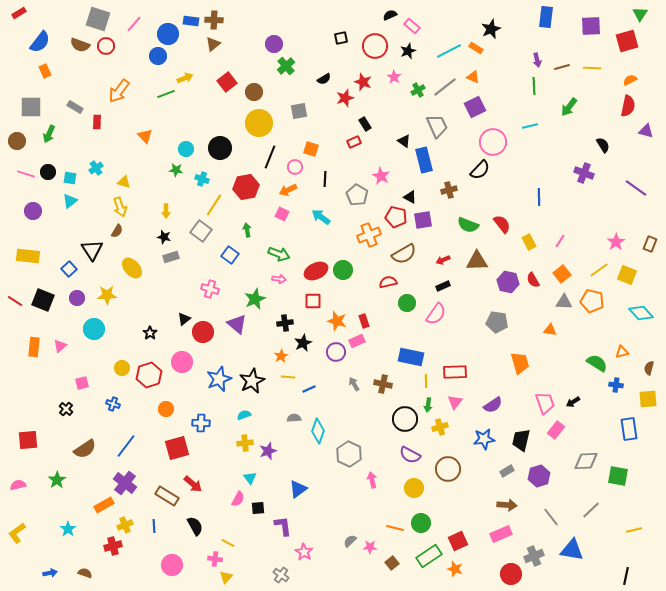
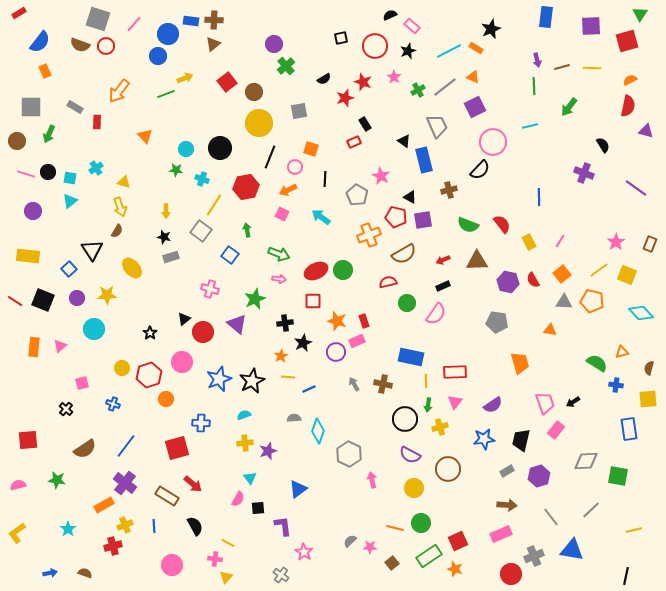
orange circle at (166, 409): moved 10 px up
green star at (57, 480): rotated 30 degrees counterclockwise
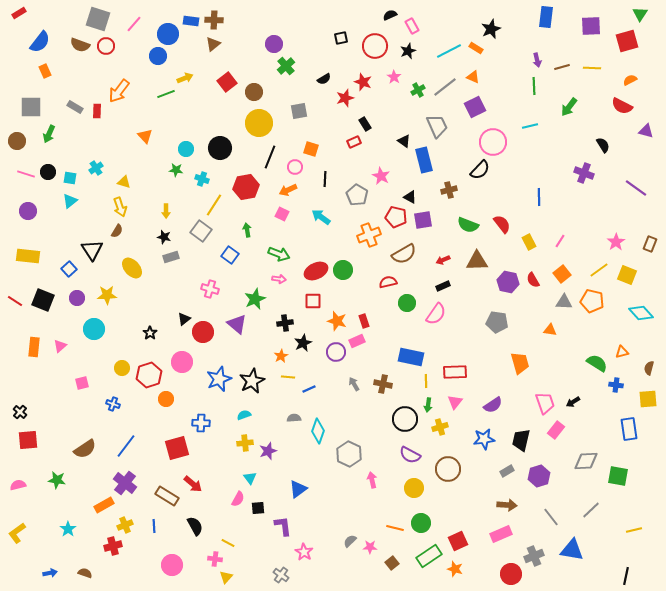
pink rectangle at (412, 26): rotated 21 degrees clockwise
red semicircle at (628, 106): moved 6 px left; rotated 105 degrees clockwise
red rectangle at (97, 122): moved 11 px up
purple circle at (33, 211): moved 5 px left
black cross at (66, 409): moved 46 px left, 3 px down
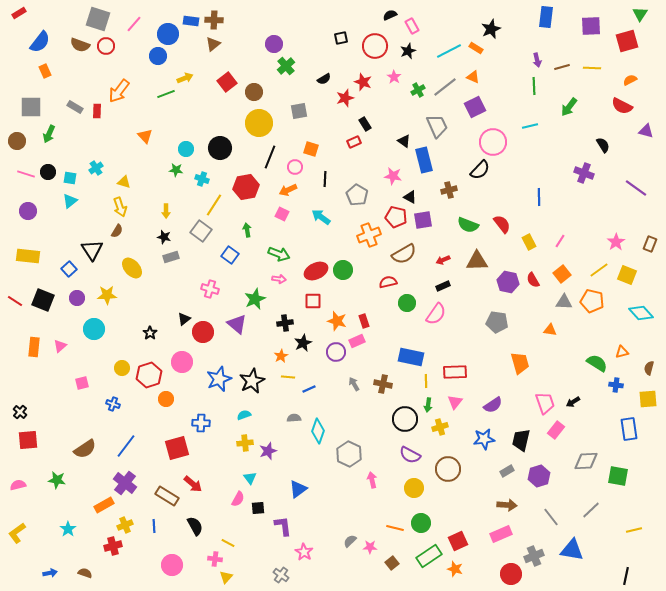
pink star at (381, 176): moved 12 px right; rotated 18 degrees counterclockwise
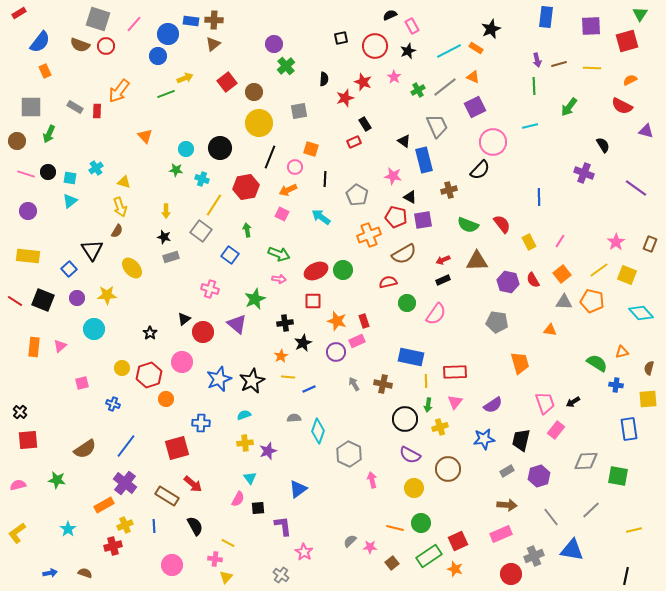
brown line at (562, 67): moved 3 px left, 3 px up
black semicircle at (324, 79): rotated 56 degrees counterclockwise
black rectangle at (443, 286): moved 6 px up
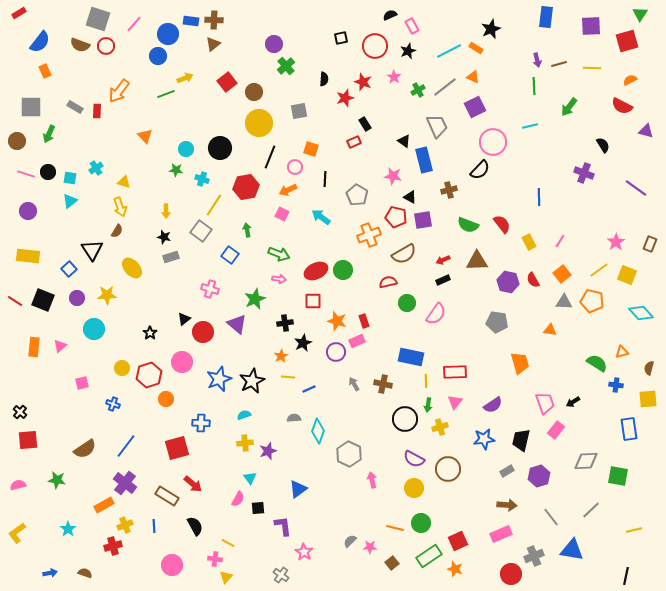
purple semicircle at (410, 455): moved 4 px right, 4 px down
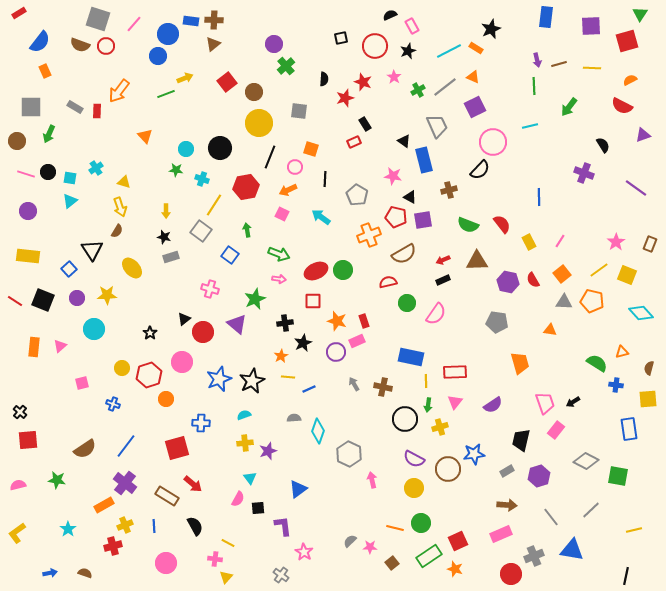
gray square at (299, 111): rotated 18 degrees clockwise
purple triangle at (646, 131): moved 3 px left, 4 px down; rotated 35 degrees counterclockwise
brown cross at (383, 384): moved 3 px down
blue star at (484, 439): moved 10 px left, 15 px down
gray diamond at (586, 461): rotated 30 degrees clockwise
pink circle at (172, 565): moved 6 px left, 2 px up
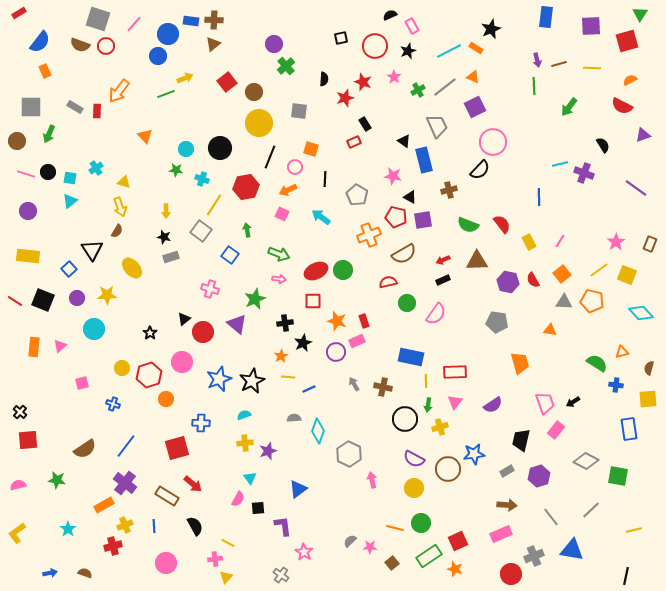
cyan line at (530, 126): moved 30 px right, 38 px down
pink cross at (215, 559): rotated 16 degrees counterclockwise
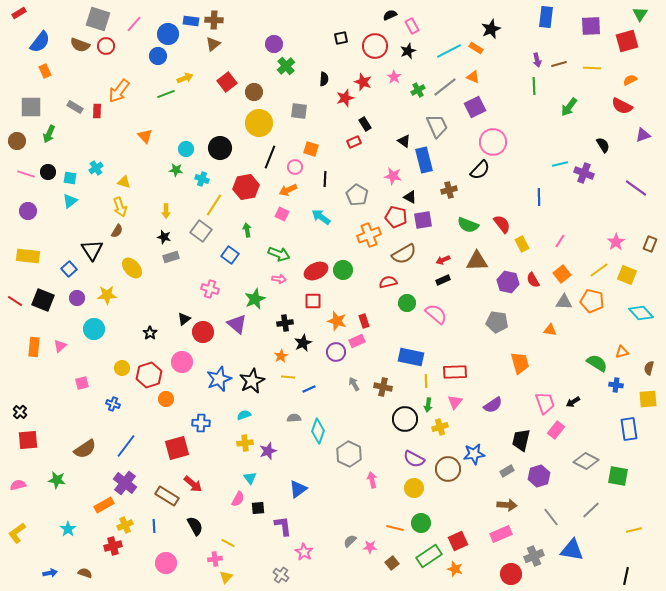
yellow rectangle at (529, 242): moved 7 px left, 2 px down
pink semicircle at (436, 314): rotated 85 degrees counterclockwise
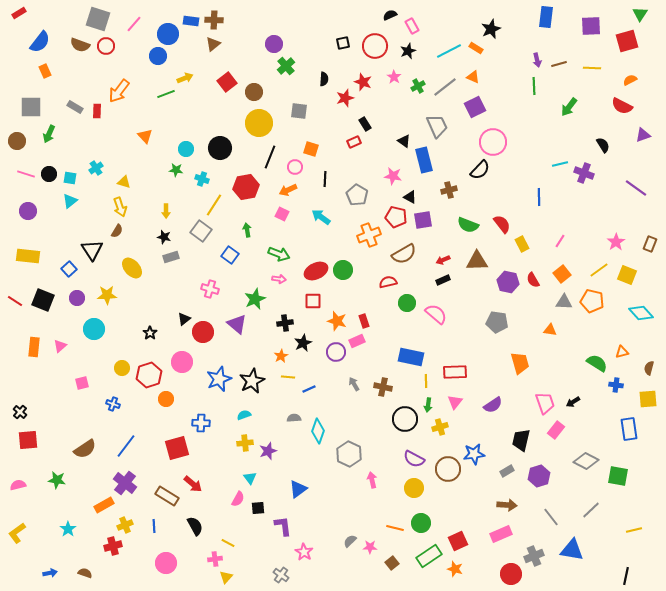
black square at (341, 38): moved 2 px right, 5 px down
green cross at (418, 90): moved 4 px up
black circle at (48, 172): moved 1 px right, 2 px down
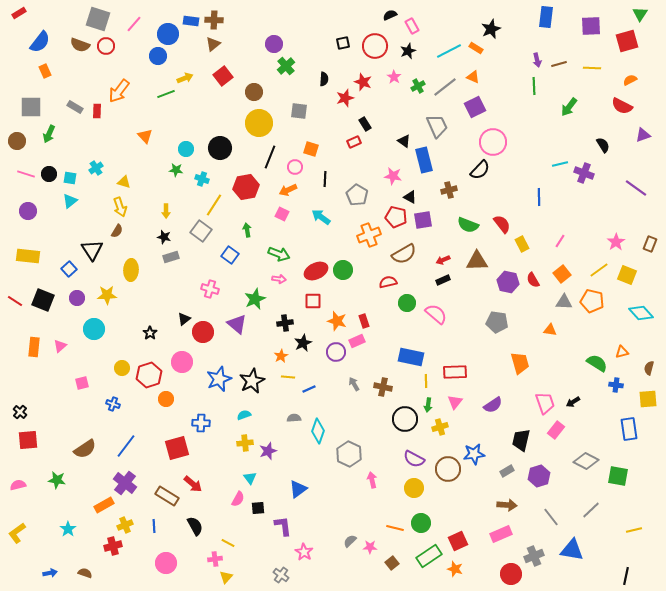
red square at (227, 82): moved 4 px left, 6 px up
yellow ellipse at (132, 268): moved 1 px left, 2 px down; rotated 45 degrees clockwise
